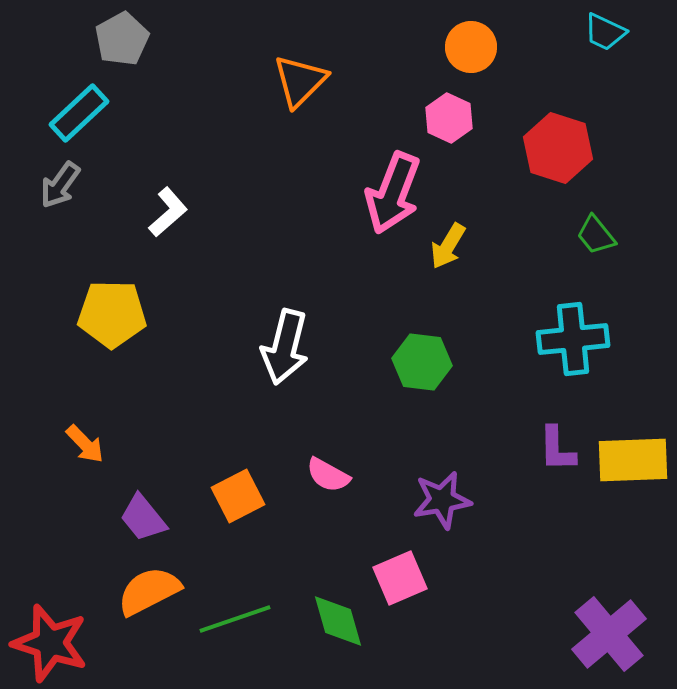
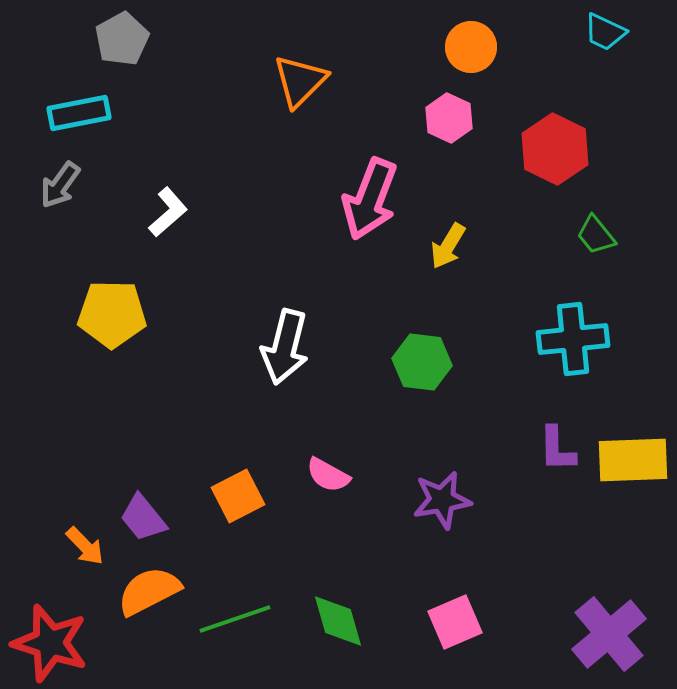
cyan rectangle: rotated 32 degrees clockwise
red hexagon: moved 3 px left, 1 px down; rotated 8 degrees clockwise
pink arrow: moved 23 px left, 6 px down
orange arrow: moved 102 px down
pink square: moved 55 px right, 44 px down
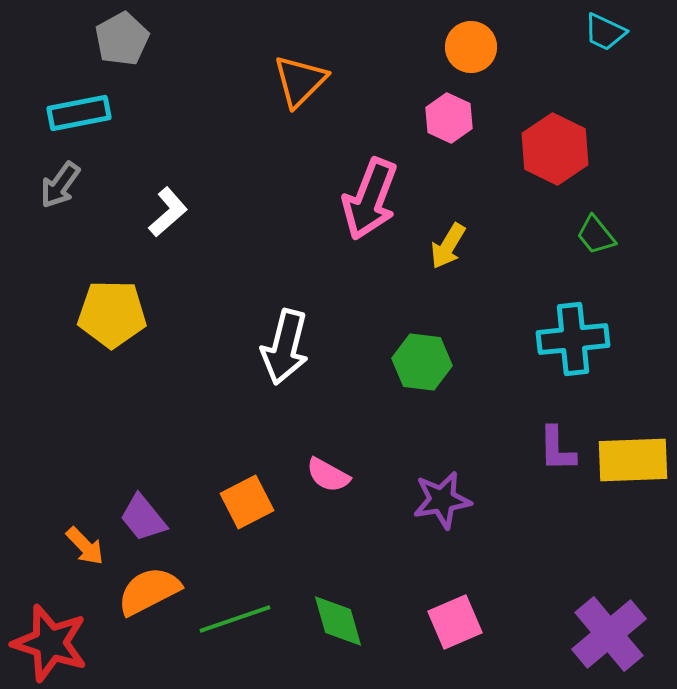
orange square: moved 9 px right, 6 px down
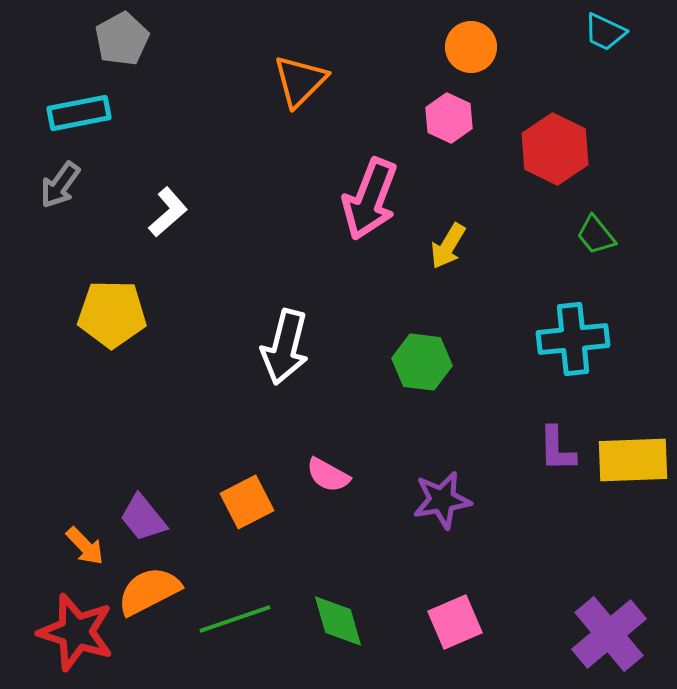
red star: moved 26 px right, 11 px up
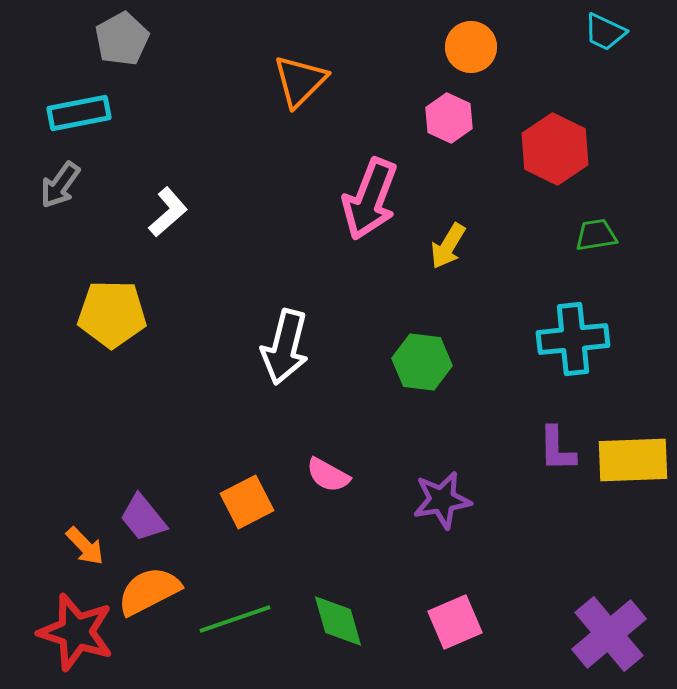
green trapezoid: rotated 120 degrees clockwise
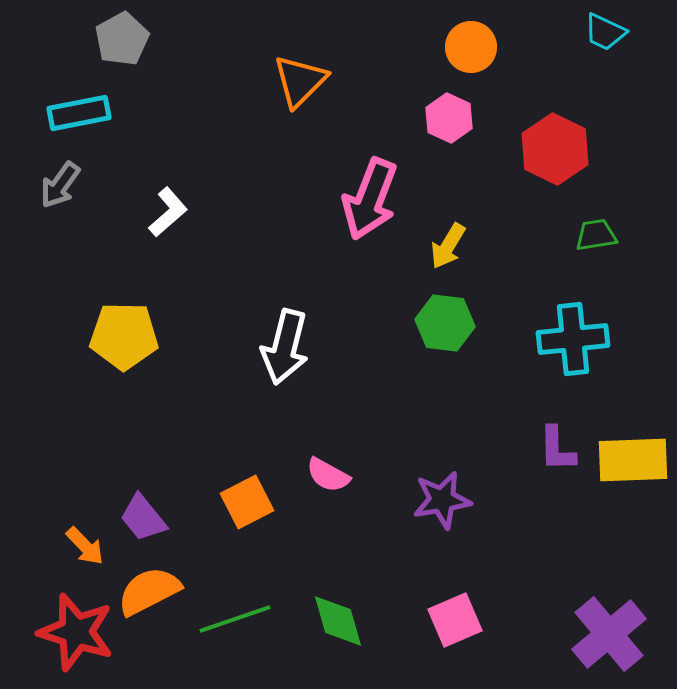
yellow pentagon: moved 12 px right, 22 px down
green hexagon: moved 23 px right, 39 px up
pink square: moved 2 px up
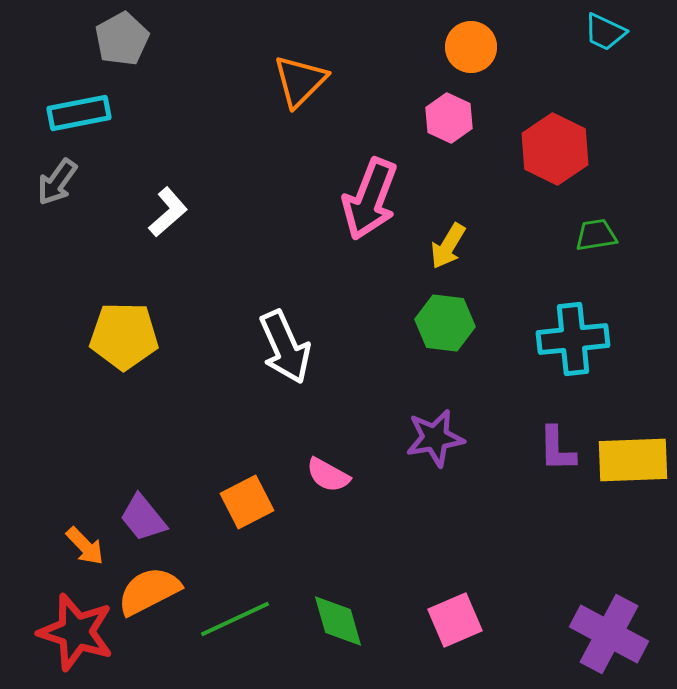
gray arrow: moved 3 px left, 3 px up
white arrow: rotated 38 degrees counterclockwise
purple star: moved 7 px left, 62 px up
green line: rotated 6 degrees counterclockwise
purple cross: rotated 22 degrees counterclockwise
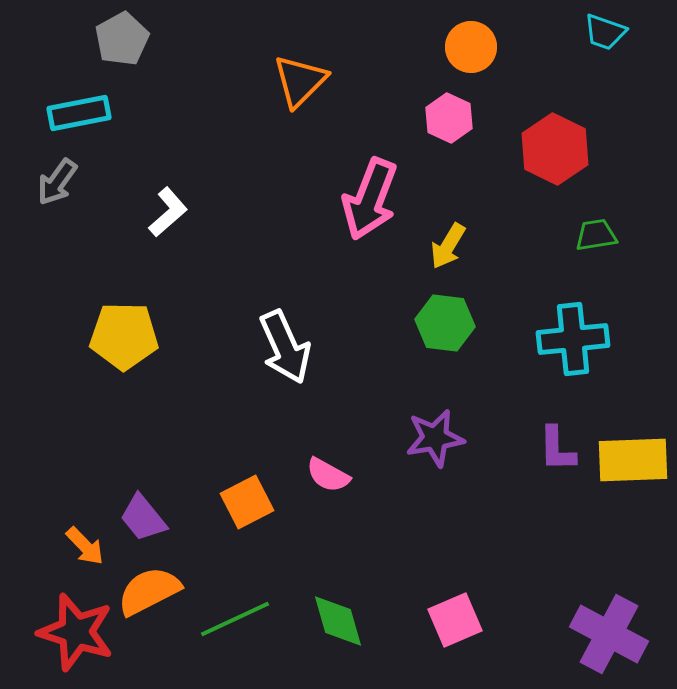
cyan trapezoid: rotated 6 degrees counterclockwise
